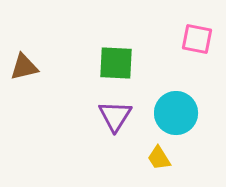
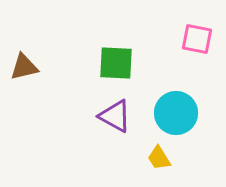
purple triangle: rotated 33 degrees counterclockwise
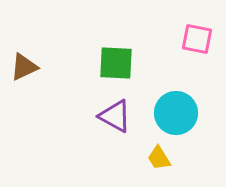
brown triangle: rotated 12 degrees counterclockwise
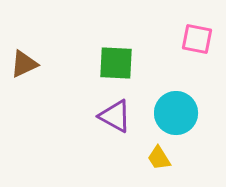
brown triangle: moved 3 px up
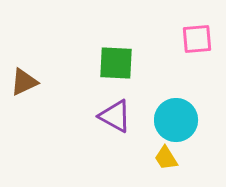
pink square: rotated 16 degrees counterclockwise
brown triangle: moved 18 px down
cyan circle: moved 7 px down
yellow trapezoid: moved 7 px right
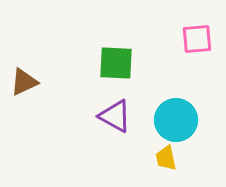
yellow trapezoid: rotated 20 degrees clockwise
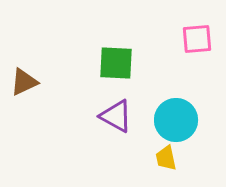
purple triangle: moved 1 px right
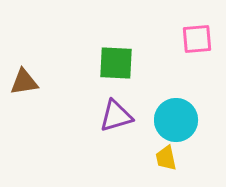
brown triangle: rotated 16 degrees clockwise
purple triangle: rotated 45 degrees counterclockwise
